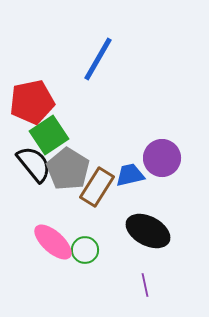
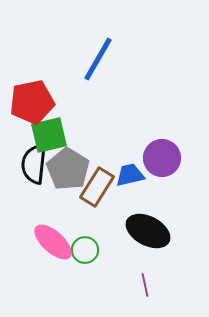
green square: rotated 21 degrees clockwise
black semicircle: rotated 135 degrees counterclockwise
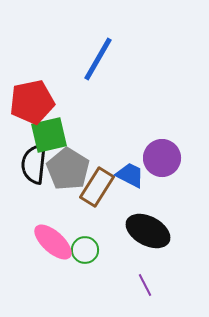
blue trapezoid: rotated 40 degrees clockwise
purple line: rotated 15 degrees counterclockwise
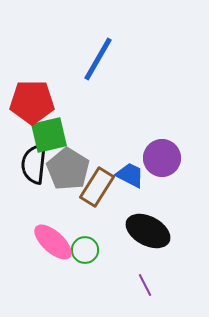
red pentagon: rotated 12 degrees clockwise
